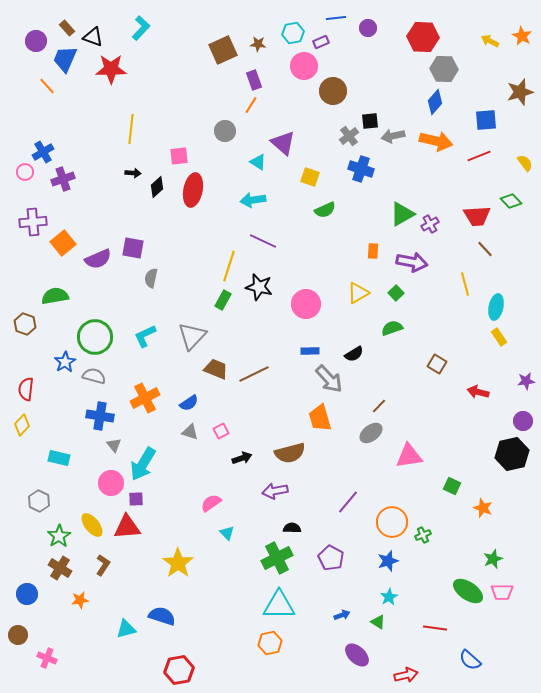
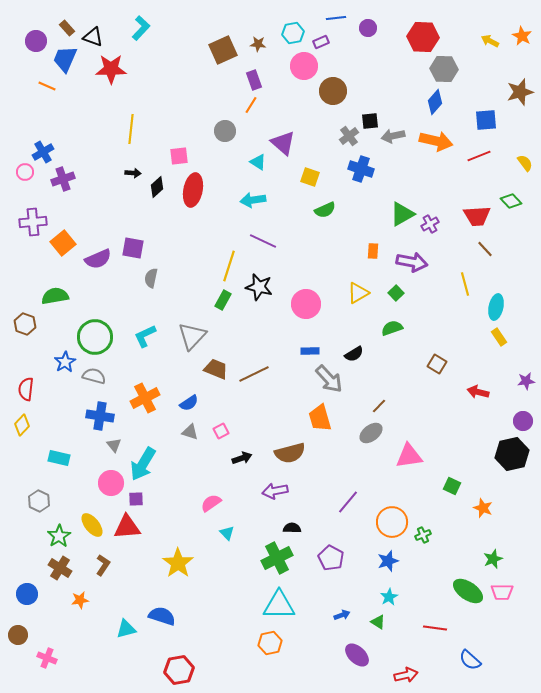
orange line at (47, 86): rotated 24 degrees counterclockwise
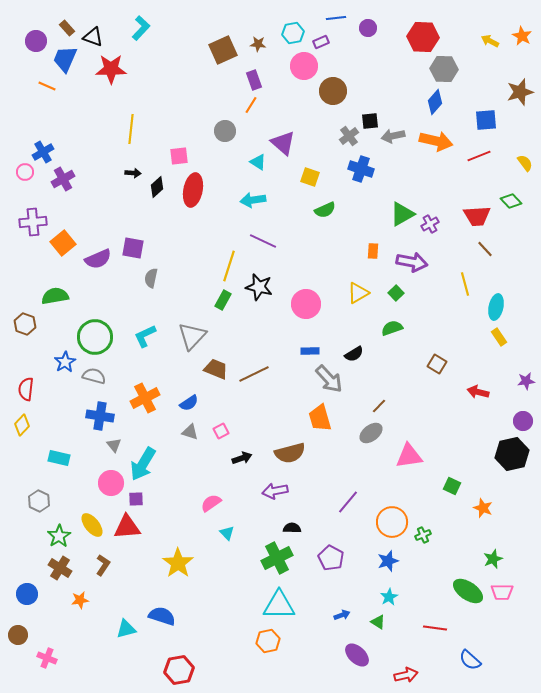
purple cross at (63, 179): rotated 10 degrees counterclockwise
orange hexagon at (270, 643): moved 2 px left, 2 px up
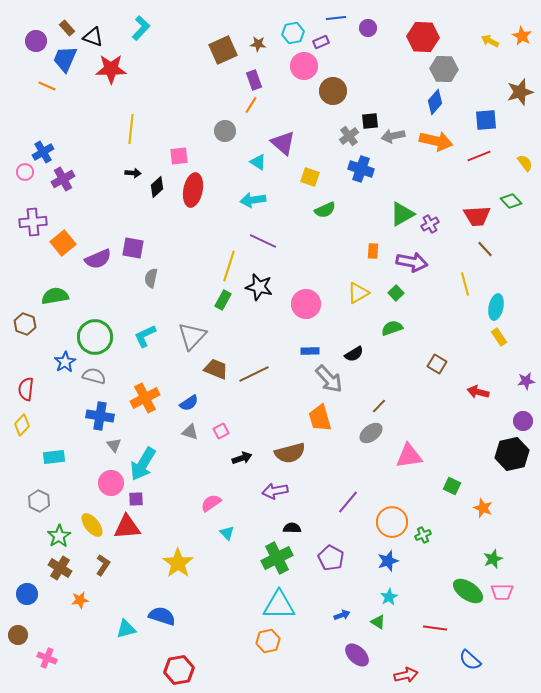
cyan rectangle at (59, 458): moved 5 px left, 1 px up; rotated 20 degrees counterclockwise
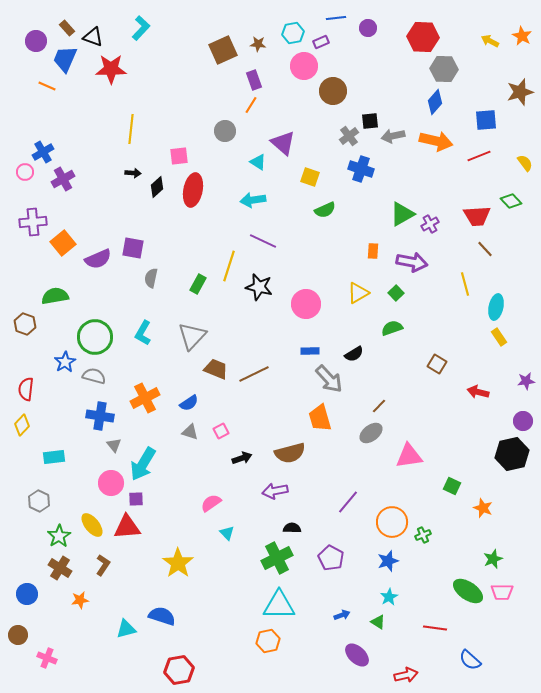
green rectangle at (223, 300): moved 25 px left, 16 px up
cyan L-shape at (145, 336): moved 2 px left, 3 px up; rotated 35 degrees counterclockwise
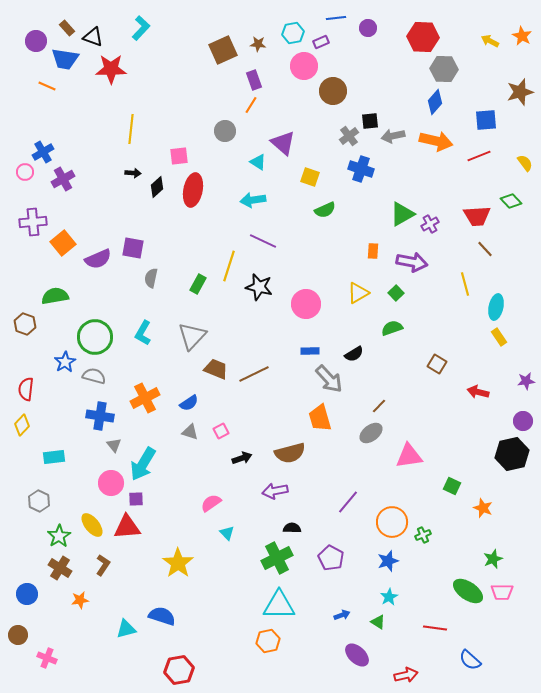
blue trapezoid at (65, 59): rotated 104 degrees counterclockwise
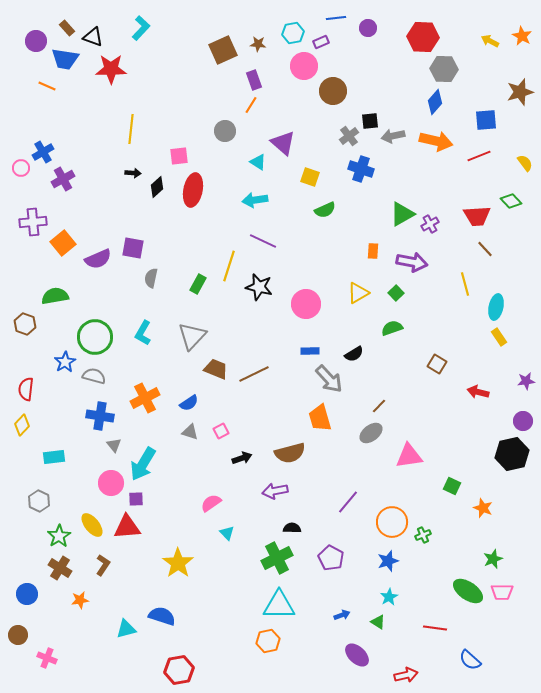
pink circle at (25, 172): moved 4 px left, 4 px up
cyan arrow at (253, 200): moved 2 px right
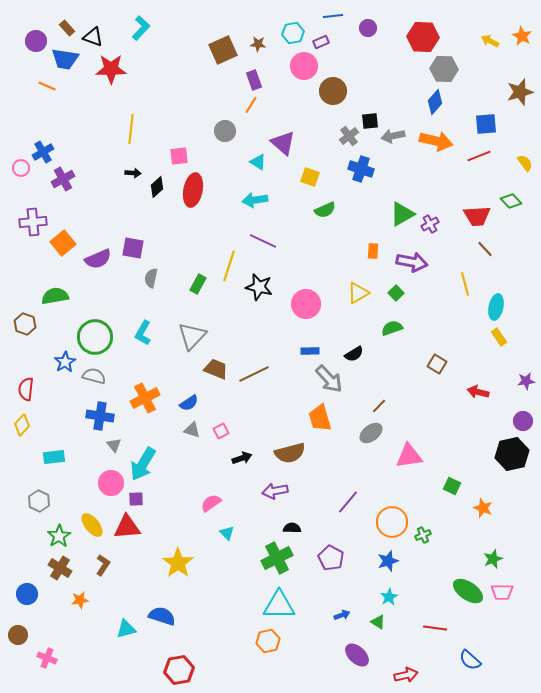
blue line at (336, 18): moved 3 px left, 2 px up
blue square at (486, 120): moved 4 px down
gray triangle at (190, 432): moved 2 px right, 2 px up
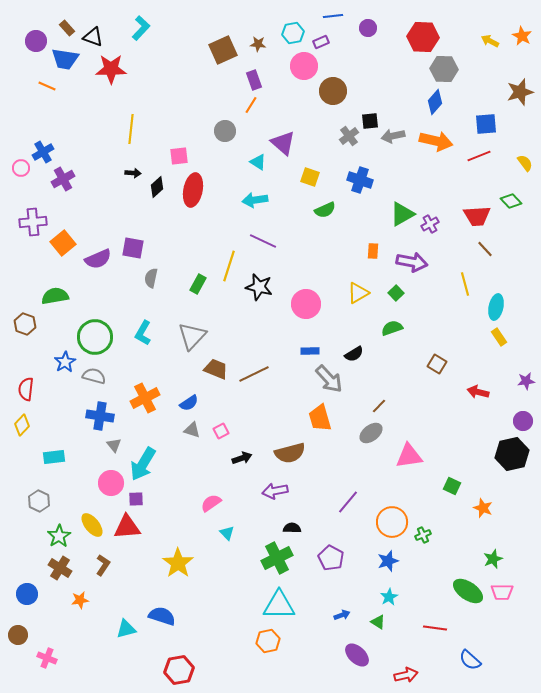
blue cross at (361, 169): moved 1 px left, 11 px down
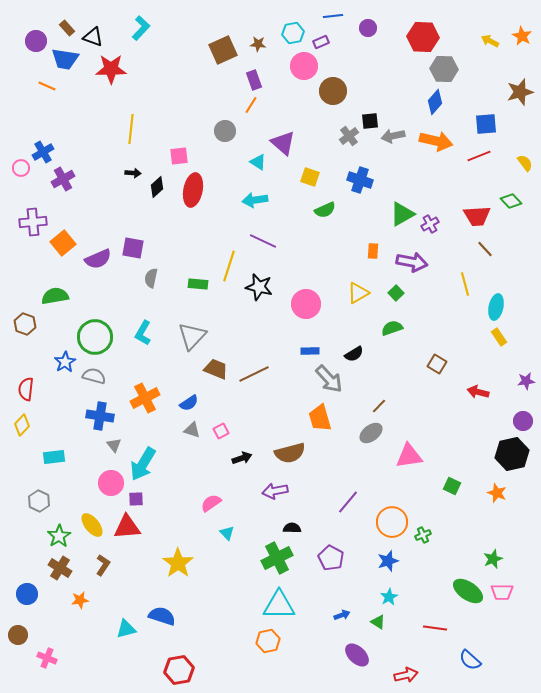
green rectangle at (198, 284): rotated 66 degrees clockwise
orange star at (483, 508): moved 14 px right, 15 px up
